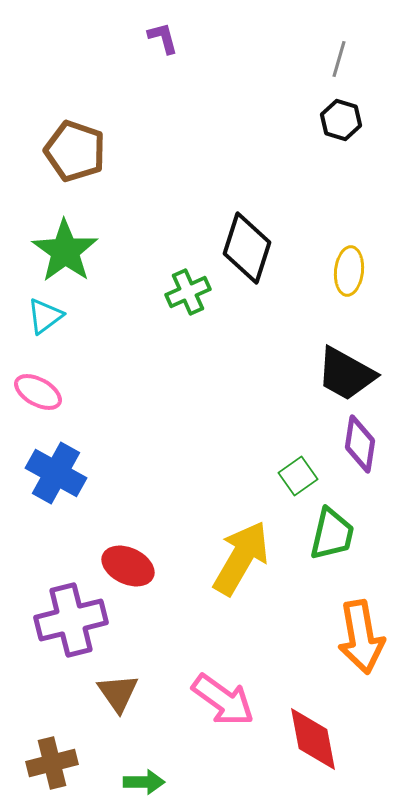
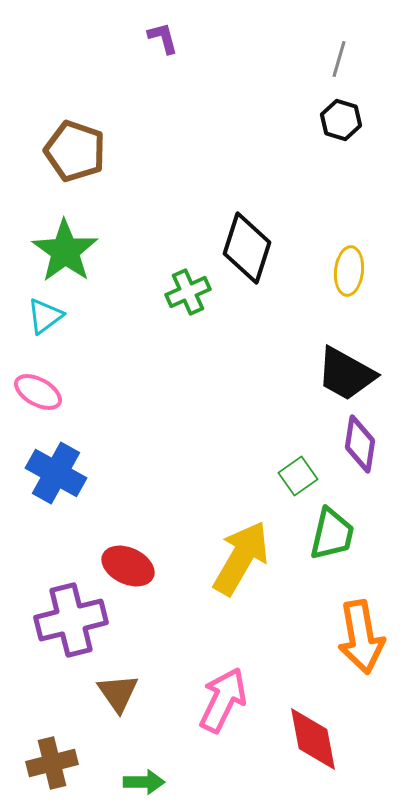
pink arrow: rotated 100 degrees counterclockwise
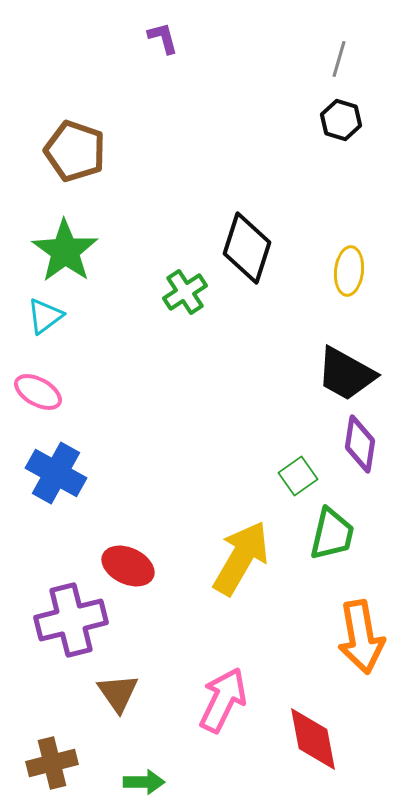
green cross: moved 3 px left; rotated 9 degrees counterclockwise
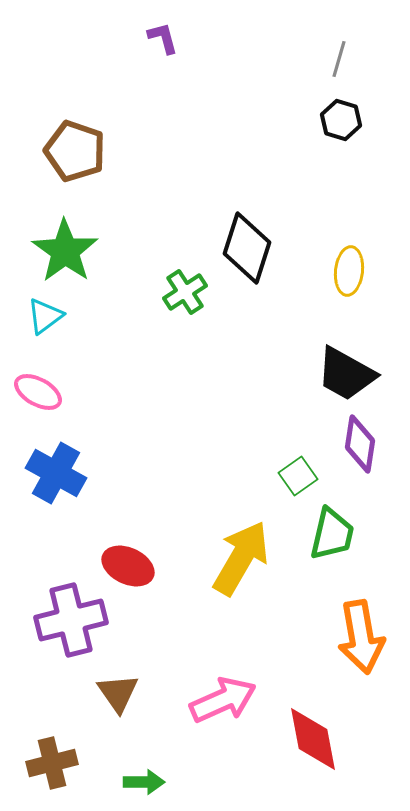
pink arrow: rotated 40 degrees clockwise
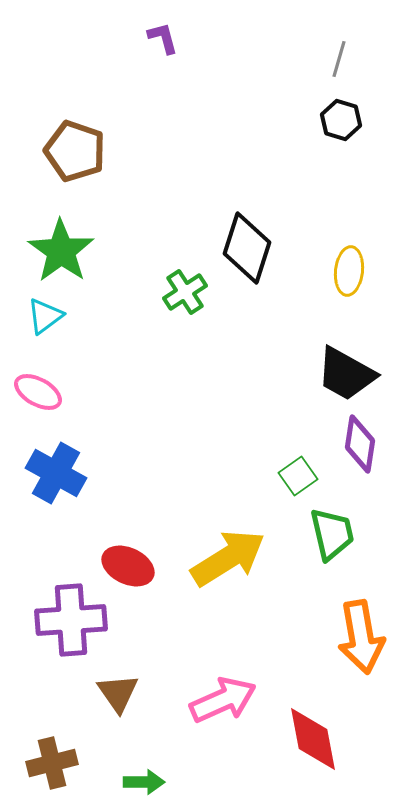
green star: moved 4 px left
green trapezoid: rotated 26 degrees counterclockwise
yellow arrow: moved 13 px left; rotated 28 degrees clockwise
purple cross: rotated 10 degrees clockwise
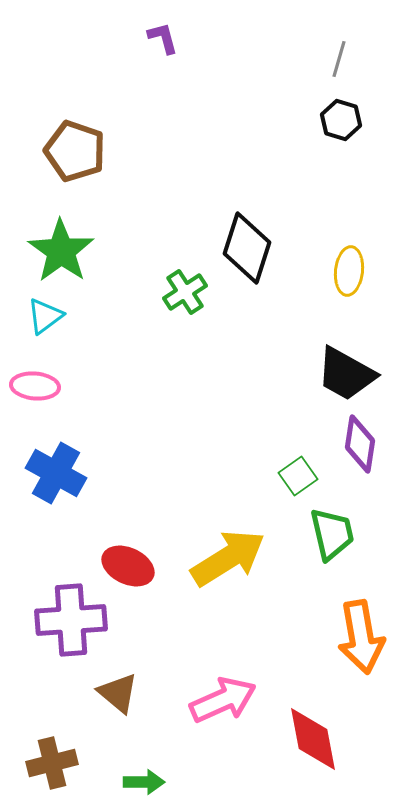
pink ellipse: moved 3 px left, 6 px up; rotated 24 degrees counterclockwise
brown triangle: rotated 15 degrees counterclockwise
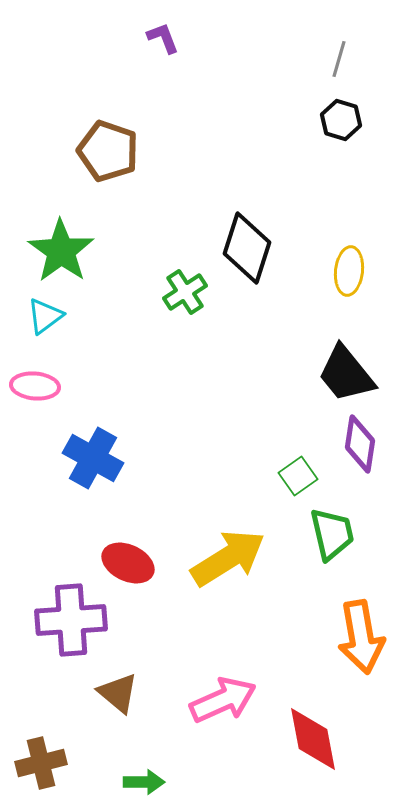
purple L-shape: rotated 6 degrees counterclockwise
brown pentagon: moved 33 px right
black trapezoid: rotated 22 degrees clockwise
blue cross: moved 37 px right, 15 px up
red ellipse: moved 3 px up
brown cross: moved 11 px left
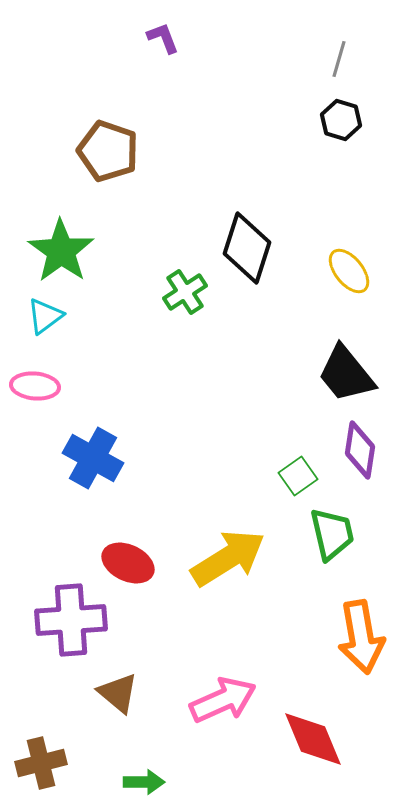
yellow ellipse: rotated 45 degrees counterclockwise
purple diamond: moved 6 px down
red diamond: rotated 12 degrees counterclockwise
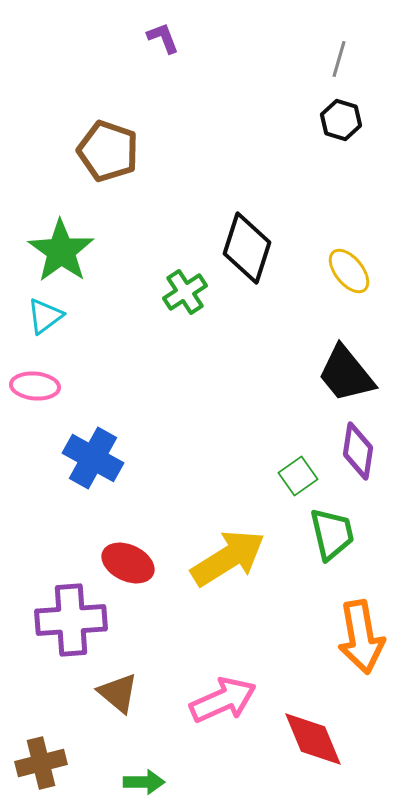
purple diamond: moved 2 px left, 1 px down
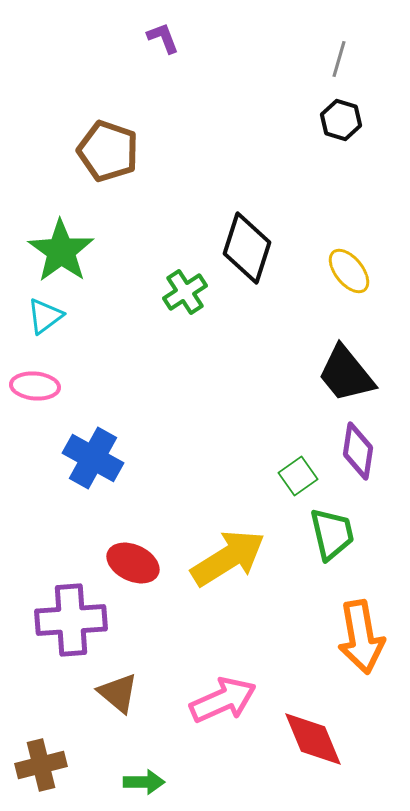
red ellipse: moved 5 px right
brown cross: moved 2 px down
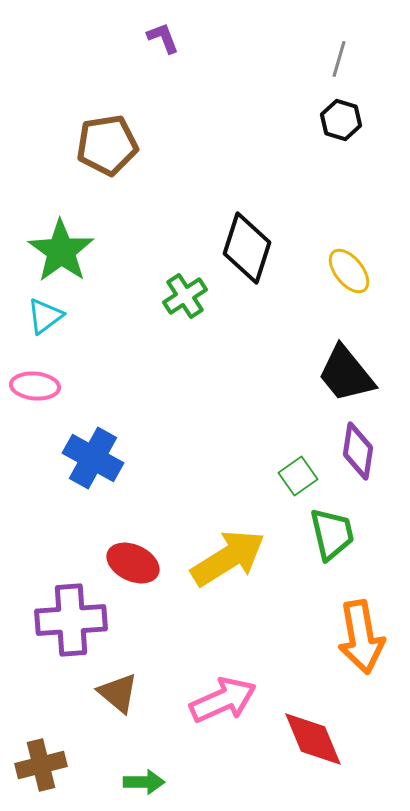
brown pentagon: moved 1 px left, 6 px up; rotated 28 degrees counterclockwise
green cross: moved 4 px down
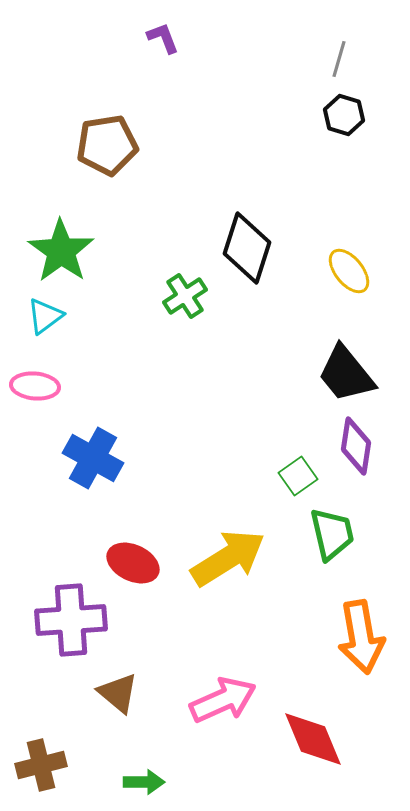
black hexagon: moved 3 px right, 5 px up
purple diamond: moved 2 px left, 5 px up
